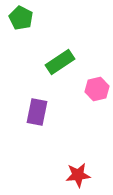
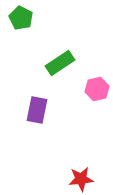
green rectangle: moved 1 px down
purple rectangle: moved 2 px up
red star: moved 3 px right, 4 px down
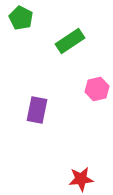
green rectangle: moved 10 px right, 22 px up
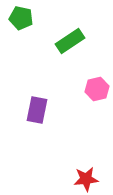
green pentagon: rotated 15 degrees counterclockwise
red star: moved 5 px right
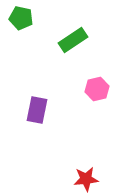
green rectangle: moved 3 px right, 1 px up
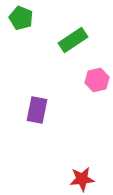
green pentagon: rotated 10 degrees clockwise
pink hexagon: moved 9 px up
red star: moved 4 px left
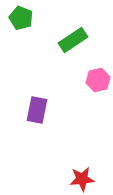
pink hexagon: moved 1 px right
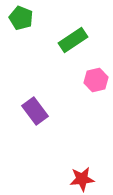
pink hexagon: moved 2 px left
purple rectangle: moved 2 px left, 1 px down; rotated 48 degrees counterclockwise
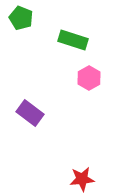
green rectangle: rotated 52 degrees clockwise
pink hexagon: moved 7 px left, 2 px up; rotated 15 degrees counterclockwise
purple rectangle: moved 5 px left, 2 px down; rotated 16 degrees counterclockwise
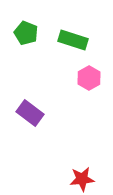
green pentagon: moved 5 px right, 15 px down
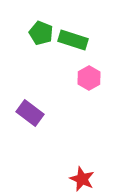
green pentagon: moved 15 px right
red star: rotated 30 degrees clockwise
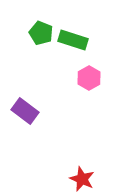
purple rectangle: moved 5 px left, 2 px up
